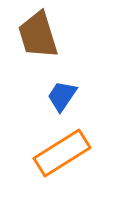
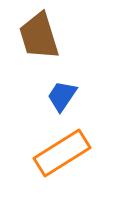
brown trapezoid: moved 1 px right, 1 px down
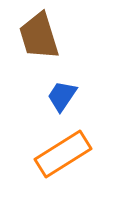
orange rectangle: moved 1 px right, 1 px down
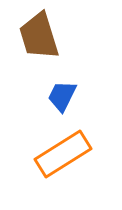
blue trapezoid: rotated 8 degrees counterclockwise
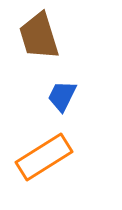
orange rectangle: moved 19 px left, 3 px down
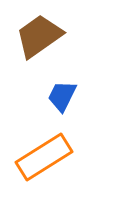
brown trapezoid: rotated 72 degrees clockwise
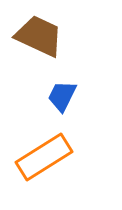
brown trapezoid: rotated 60 degrees clockwise
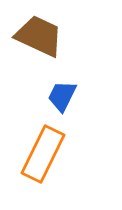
orange rectangle: moved 1 px left, 3 px up; rotated 32 degrees counterclockwise
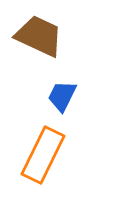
orange rectangle: moved 1 px down
